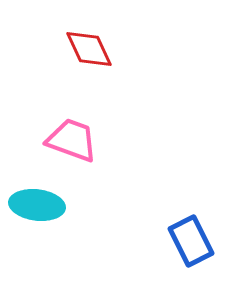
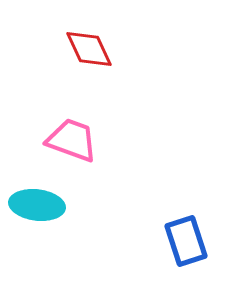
blue rectangle: moved 5 px left; rotated 9 degrees clockwise
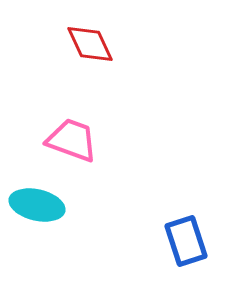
red diamond: moved 1 px right, 5 px up
cyan ellipse: rotated 6 degrees clockwise
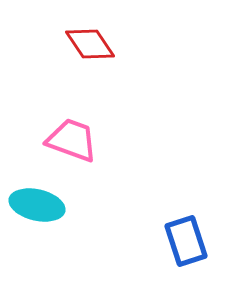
red diamond: rotated 9 degrees counterclockwise
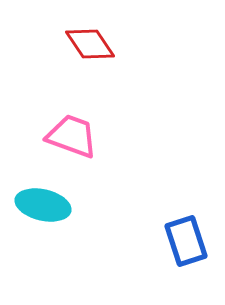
pink trapezoid: moved 4 px up
cyan ellipse: moved 6 px right
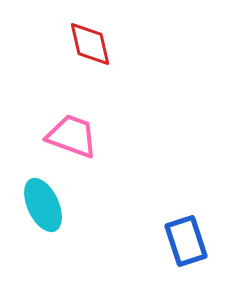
red diamond: rotated 21 degrees clockwise
cyan ellipse: rotated 52 degrees clockwise
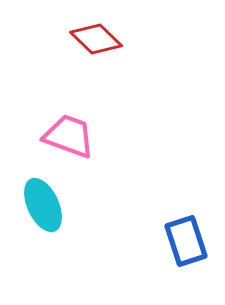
red diamond: moved 6 px right, 5 px up; rotated 33 degrees counterclockwise
pink trapezoid: moved 3 px left
